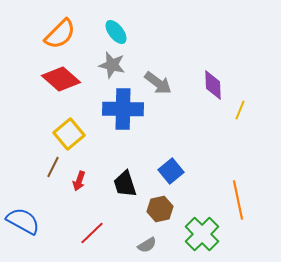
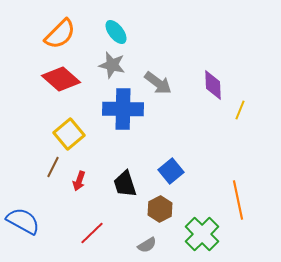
brown hexagon: rotated 15 degrees counterclockwise
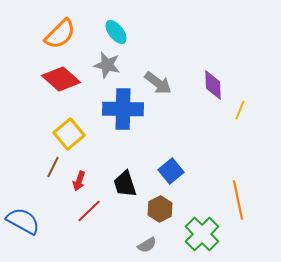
gray star: moved 5 px left
red line: moved 3 px left, 22 px up
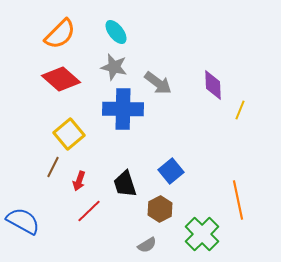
gray star: moved 7 px right, 2 px down
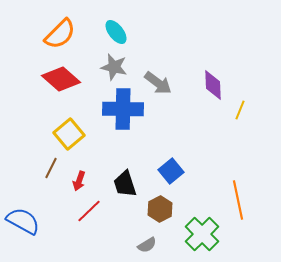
brown line: moved 2 px left, 1 px down
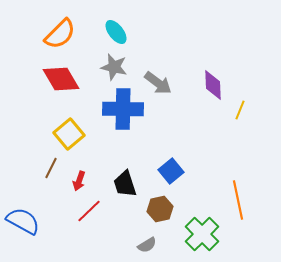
red diamond: rotated 18 degrees clockwise
brown hexagon: rotated 15 degrees clockwise
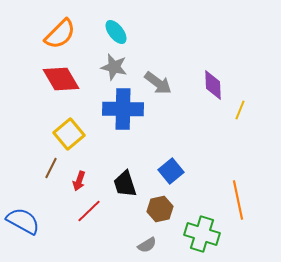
green cross: rotated 28 degrees counterclockwise
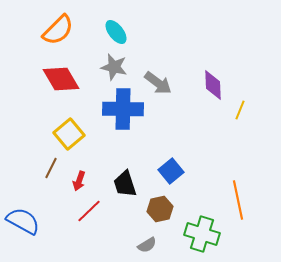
orange semicircle: moved 2 px left, 4 px up
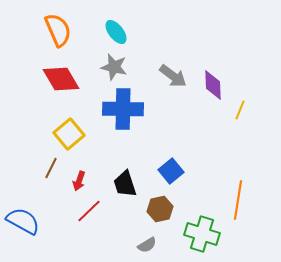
orange semicircle: rotated 68 degrees counterclockwise
gray arrow: moved 15 px right, 7 px up
orange line: rotated 21 degrees clockwise
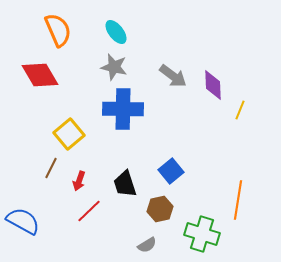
red diamond: moved 21 px left, 4 px up
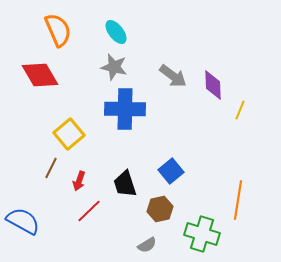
blue cross: moved 2 px right
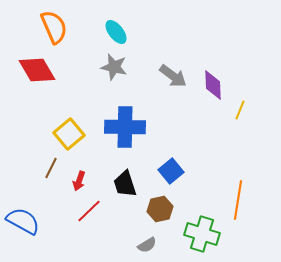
orange semicircle: moved 4 px left, 3 px up
red diamond: moved 3 px left, 5 px up
blue cross: moved 18 px down
